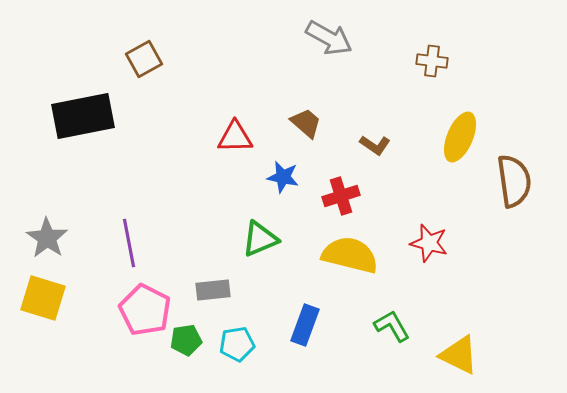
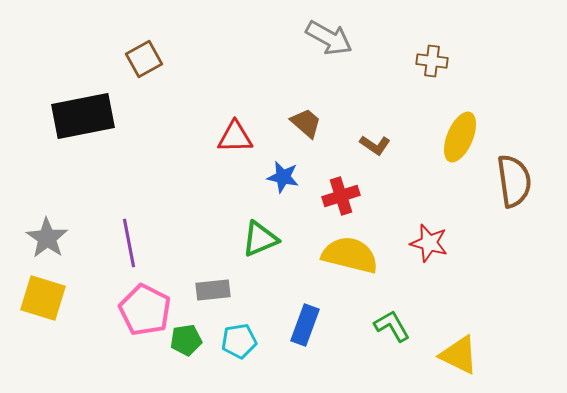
cyan pentagon: moved 2 px right, 3 px up
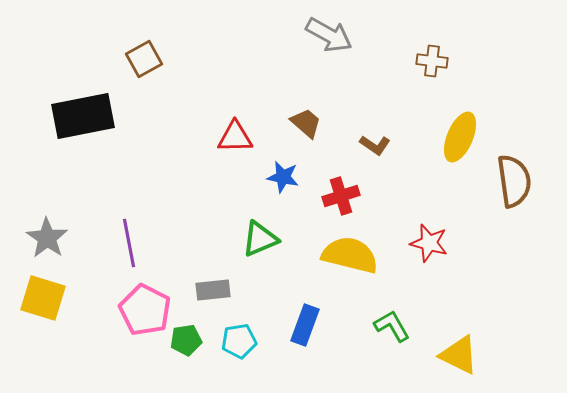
gray arrow: moved 3 px up
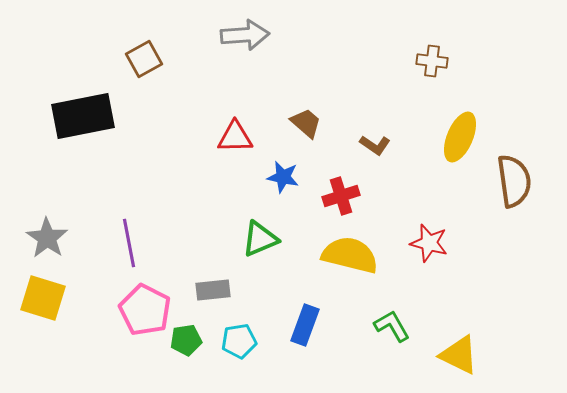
gray arrow: moved 84 px left; rotated 33 degrees counterclockwise
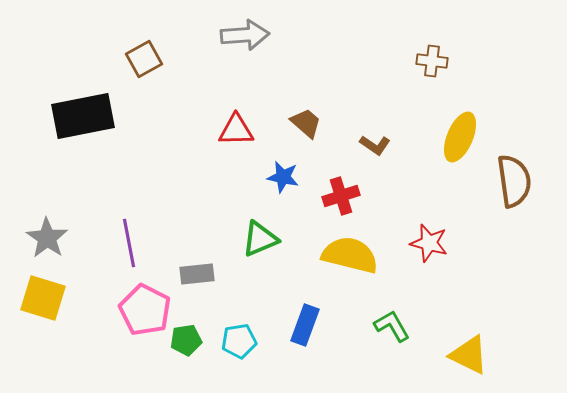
red triangle: moved 1 px right, 7 px up
gray rectangle: moved 16 px left, 16 px up
yellow triangle: moved 10 px right
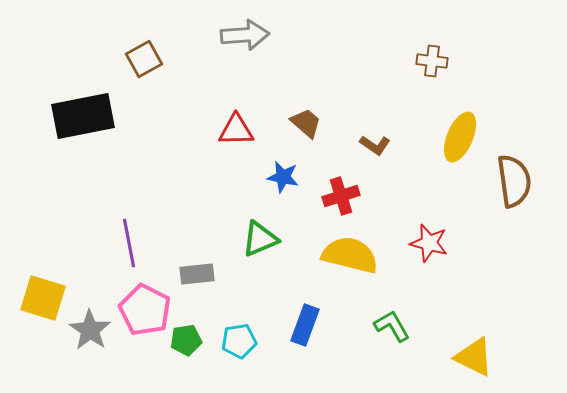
gray star: moved 43 px right, 92 px down
yellow triangle: moved 5 px right, 2 px down
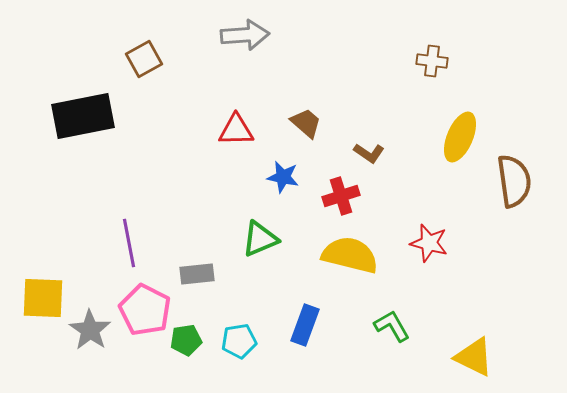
brown L-shape: moved 6 px left, 8 px down
yellow square: rotated 15 degrees counterclockwise
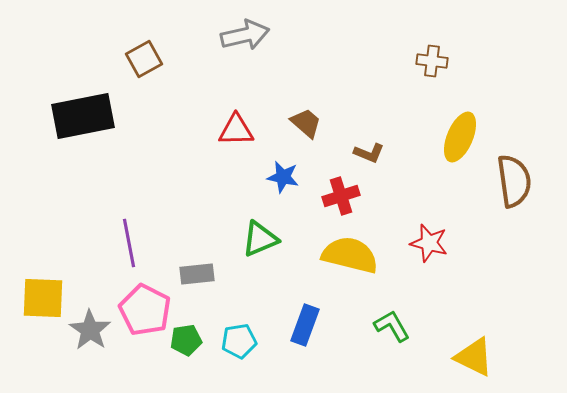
gray arrow: rotated 9 degrees counterclockwise
brown L-shape: rotated 12 degrees counterclockwise
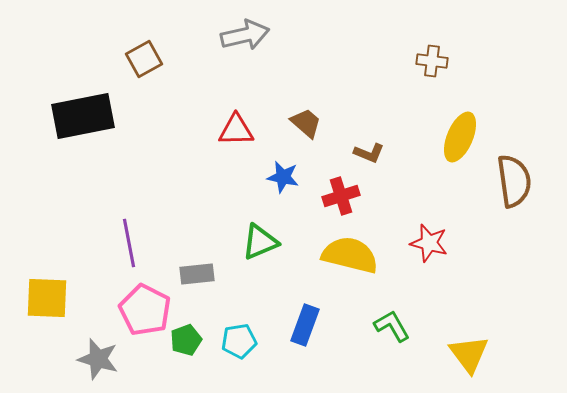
green triangle: moved 3 px down
yellow square: moved 4 px right
gray star: moved 8 px right, 29 px down; rotated 18 degrees counterclockwise
green pentagon: rotated 12 degrees counterclockwise
yellow triangle: moved 5 px left, 3 px up; rotated 27 degrees clockwise
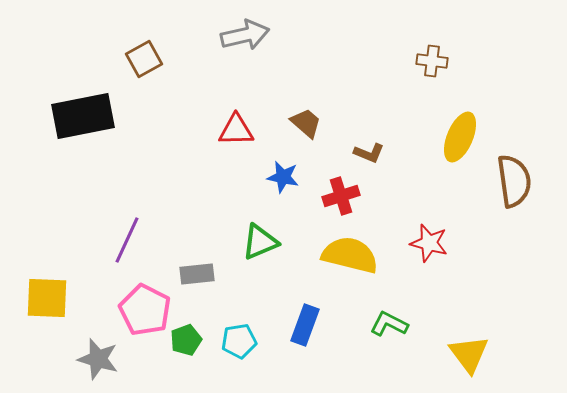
purple line: moved 2 px left, 3 px up; rotated 36 degrees clockwise
green L-shape: moved 3 px left, 2 px up; rotated 33 degrees counterclockwise
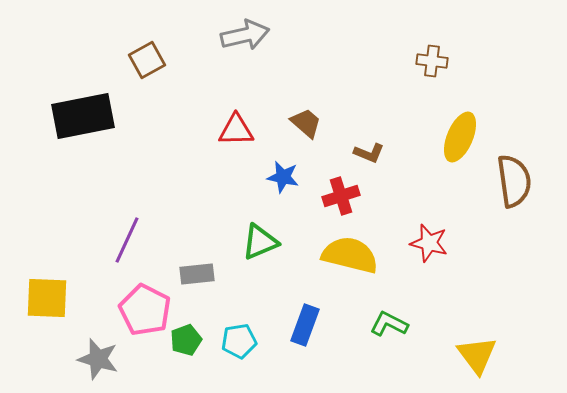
brown square: moved 3 px right, 1 px down
yellow triangle: moved 8 px right, 1 px down
